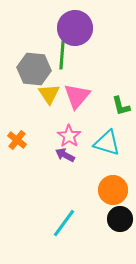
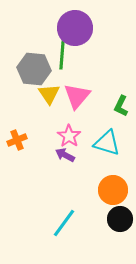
green L-shape: rotated 40 degrees clockwise
orange cross: rotated 30 degrees clockwise
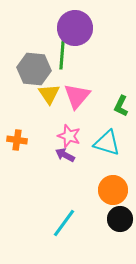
pink star: rotated 15 degrees counterclockwise
orange cross: rotated 30 degrees clockwise
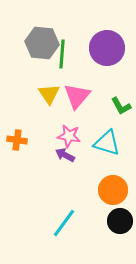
purple circle: moved 32 px right, 20 px down
green line: moved 1 px up
gray hexagon: moved 8 px right, 26 px up
green L-shape: rotated 55 degrees counterclockwise
pink star: rotated 10 degrees counterclockwise
black circle: moved 2 px down
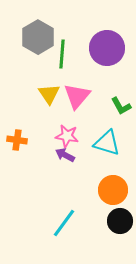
gray hexagon: moved 4 px left, 6 px up; rotated 24 degrees clockwise
pink star: moved 2 px left
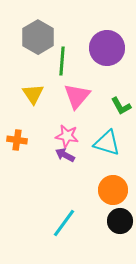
green line: moved 7 px down
yellow triangle: moved 16 px left
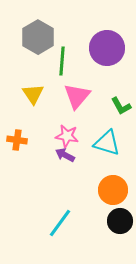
cyan line: moved 4 px left
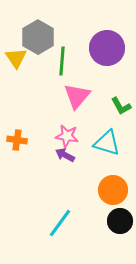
yellow triangle: moved 17 px left, 36 px up
